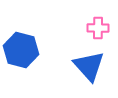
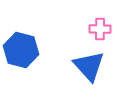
pink cross: moved 2 px right, 1 px down
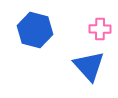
blue hexagon: moved 14 px right, 20 px up
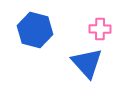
blue triangle: moved 2 px left, 3 px up
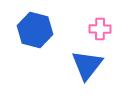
blue triangle: moved 2 px down; rotated 20 degrees clockwise
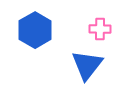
blue hexagon: rotated 16 degrees clockwise
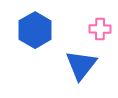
blue triangle: moved 6 px left
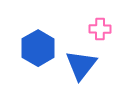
blue hexagon: moved 3 px right, 18 px down
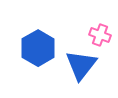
pink cross: moved 6 px down; rotated 20 degrees clockwise
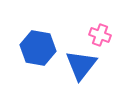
blue hexagon: rotated 20 degrees counterclockwise
